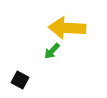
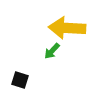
black square: rotated 12 degrees counterclockwise
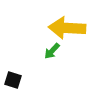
black square: moved 7 px left
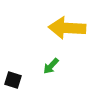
green arrow: moved 1 px left, 15 px down
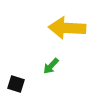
black square: moved 3 px right, 4 px down
